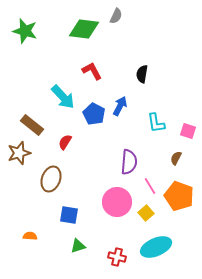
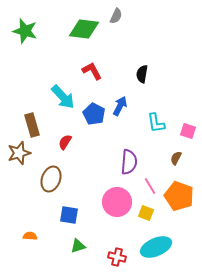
brown rectangle: rotated 35 degrees clockwise
yellow square: rotated 28 degrees counterclockwise
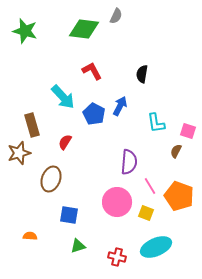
brown semicircle: moved 7 px up
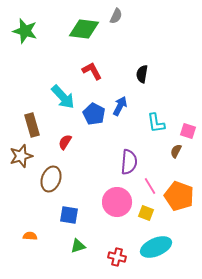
brown star: moved 2 px right, 3 px down
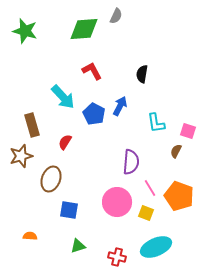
green diamond: rotated 12 degrees counterclockwise
purple semicircle: moved 2 px right
pink line: moved 2 px down
blue square: moved 5 px up
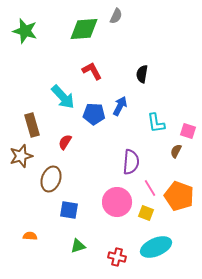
blue pentagon: rotated 25 degrees counterclockwise
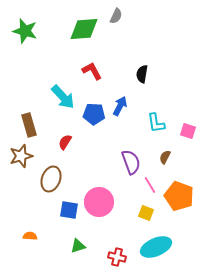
brown rectangle: moved 3 px left
brown semicircle: moved 11 px left, 6 px down
purple semicircle: rotated 25 degrees counterclockwise
pink line: moved 3 px up
pink circle: moved 18 px left
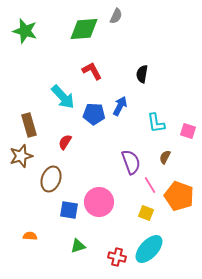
cyan ellipse: moved 7 px left, 2 px down; rotated 24 degrees counterclockwise
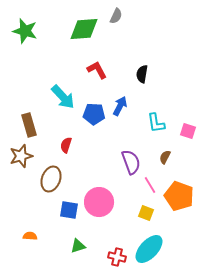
red L-shape: moved 5 px right, 1 px up
red semicircle: moved 1 px right, 3 px down; rotated 14 degrees counterclockwise
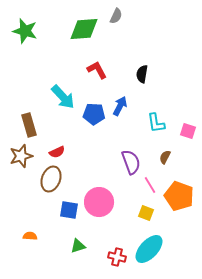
red semicircle: moved 9 px left, 7 px down; rotated 133 degrees counterclockwise
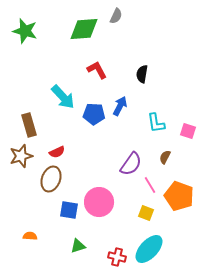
purple semicircle: moved 2 px down; rotated 55 degrees clockwise
